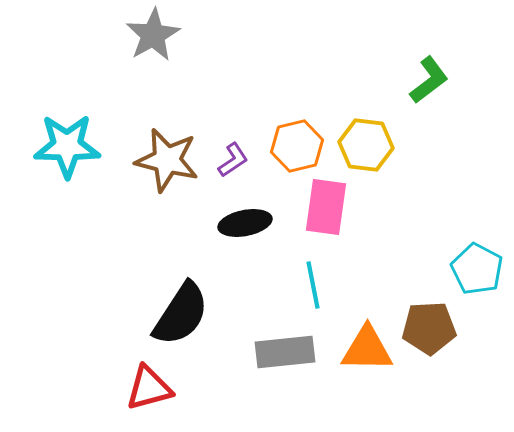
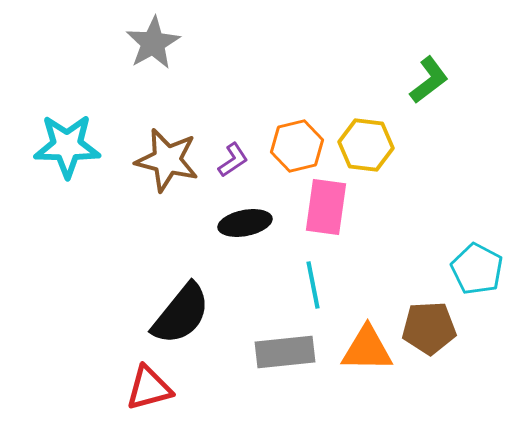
gray star: moved 8 px down
black semicircle: rotated 6 degrees clockwise
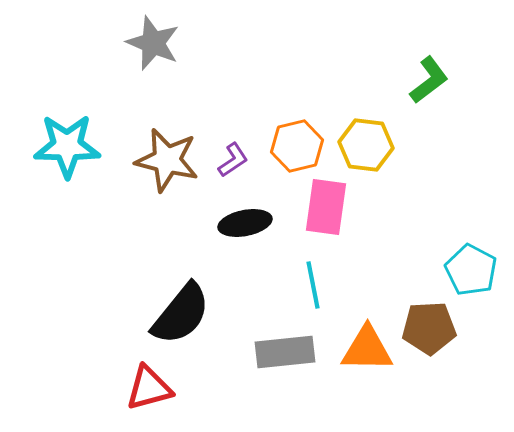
gray star: rotated 20 degrees counterclockwise
cyan pentagon: moved 6 px left, 1 px down
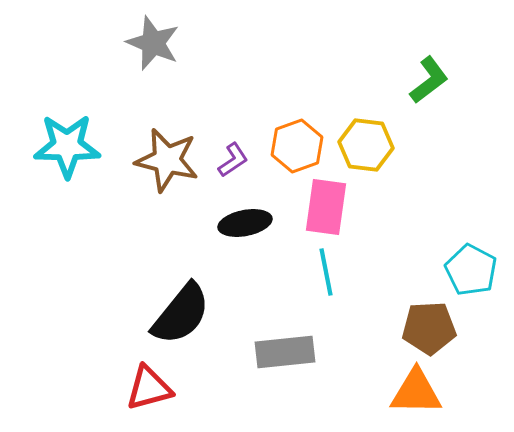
orange hexagon: rotated 6 degrees counterclockwise
cyan line: moved 13 px right, 13 px up
orange triangle: moved 49 px right, 43 px down
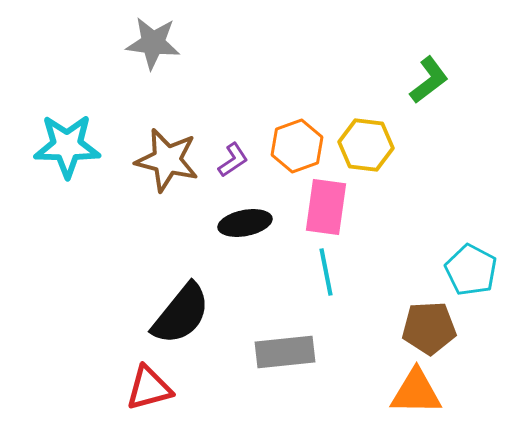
gray star: rotated 16 degrees counterclockwise
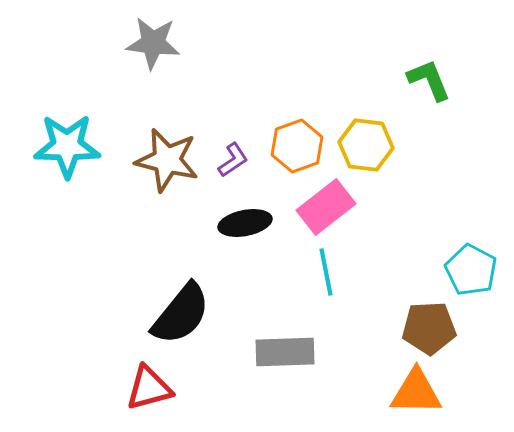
green L-shape: rotated 75 degrees counterclockwise
pink rectangle: rotated 44 degrees clockwise
gray rectangle: rotated 4 degrees clockwise
